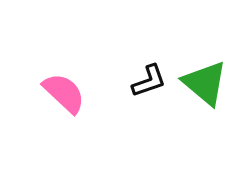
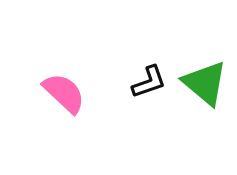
black L-shape: moved 1 px down
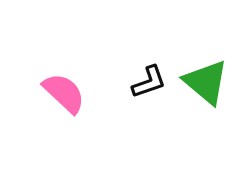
green triangle: moved 1 px right, 1 px up
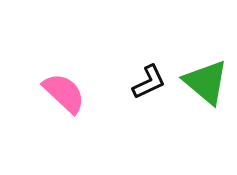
black L-shape: rotated 6 degrees counterclockwise
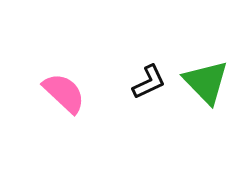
green triangle: rotated 6 degrees clockwise
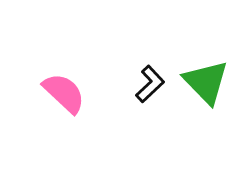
black L-shape: moved 1 px right, 2 px down; rotated 18 degrees counterclockwise
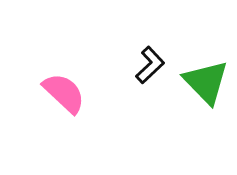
black L-shape: moved 19 px up
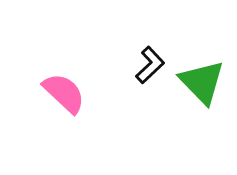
green triangle: moved 4 px left
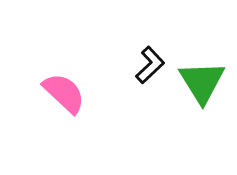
green triangle: rotated 12 degrees clockwise
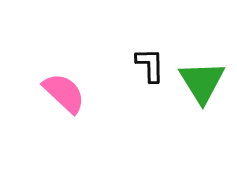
black L-shape: rotated 48 degrees counterclockwise
